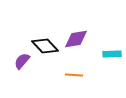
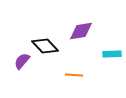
purple diamond: moved 5 px right, 8 px up
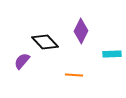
purple diamond: rotated 55 degrees counterclockwise
black diamond: moved 4 px up
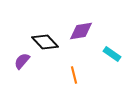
purple diamond: rotated 55 degrees clockwise
cyan rectangle: rotated 36 degrees clockwise
orange line: rotated 72 degrees clockwise
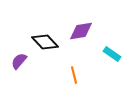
purple semicircle: moved 3 px left
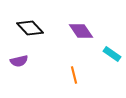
purple diamond: rotated 65 degrees clockwise
black diamond: moved 15 px left, 14 px up
purple semicircle: rotated 144 degrees counterclockwise
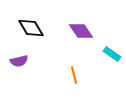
black diamond: moved 1 px right; rotated 12 degrees clockwise
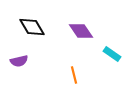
black diamond: moved 1 px right, 1 px up
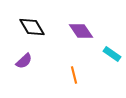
purple semicircle: moved 5 px right; rotated 30 degrees counterclockwise
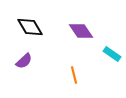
black diamond: moved 2 px left
